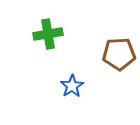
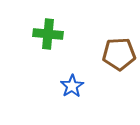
green cross: rotated 16 degrees clockwise
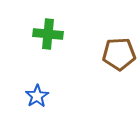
blue star: moved 35 px left, 10 px down
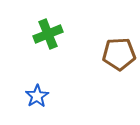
green cross: rotated 28 degrees counterclockwise
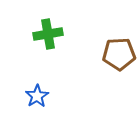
green cross: rotated 12 degrees clockwise
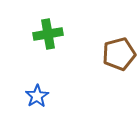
brown pentagon: rotated 12 degrees counterclockwise
